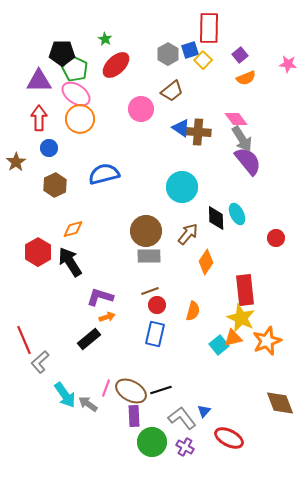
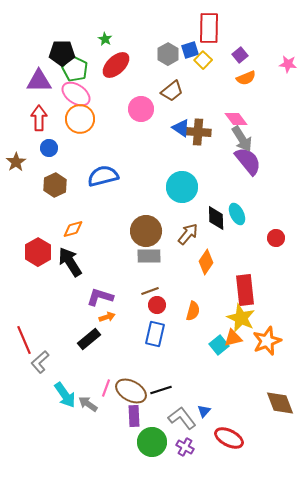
blue semicircle at (104, 174): moved 1 px left, 2 px down
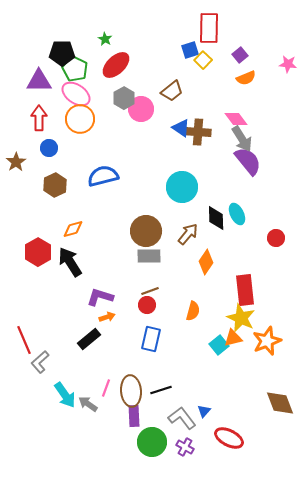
gray hexagon at (168, 54): moved 44 px left, 44 px down
red circle at (157, 305): moved 10 px left
blue rectangle at (155, 334): moved 4 px left, 5 px down
brown ellipse at (131, 391): rotated 56 degrees clockwise
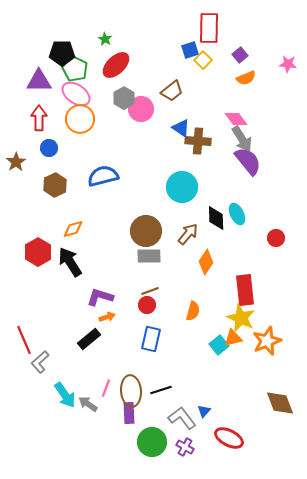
brown cross at (198, 132): moved 9 px down
purple rectangle at (134, 416): moved 5 px left, 3 px up
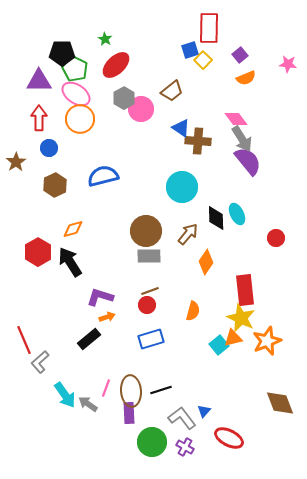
blue rectangle at (151, 339): rotated 60 degrees clockwise
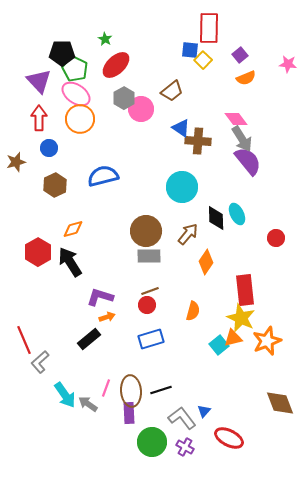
blue square at (190, 50): rotated 24 degrees clockwise
purple triangle at (39, 81): rotated 48 degrees clockwise
brown star at (16, 162): rotated 18 degrees clockwise
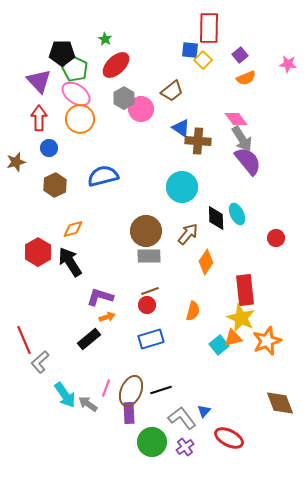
brown ellipse at (131, 391): rotated 28 degrees clockwise
purple cross at (185, 447): rotated 24 degrees clockwise
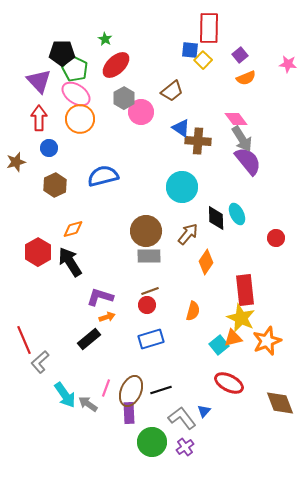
pink circle at (141, 109): moved 3 px down
red ellipse at (229, 438): moved 55 px up
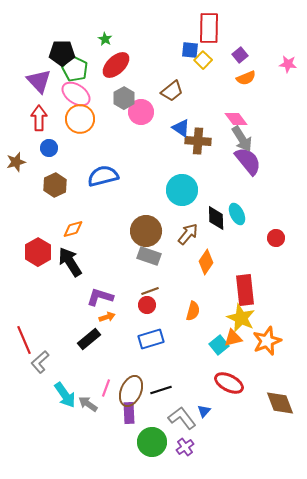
cyan circle at (182, 187): moved 3 px down
gray rectangle at (149, 256): rotated 20 degrees clockwise
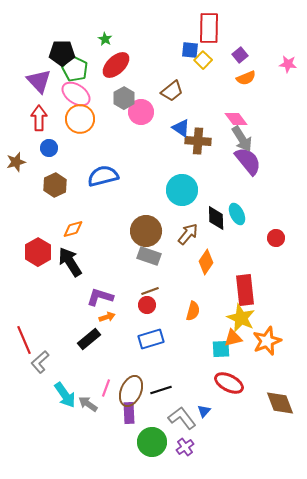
cyan square at (219, 345): moved 2 px right, 4 px down; rotated 36 degrees clockwise
